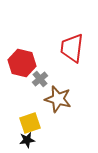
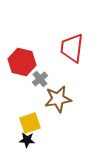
red hexagon: moved 1 px up
brown star: rotated 24 degrees counterclockwise
black star: rotated 14 degrees clockwise
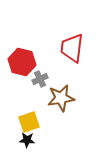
gray cross: rotated 14 degrees clockwise
brown star: moved 3 px right, 1 px up
yellow square: moved 1 px left, 1 px up
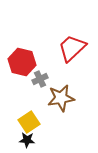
red trapezoid: rotated 40 degrees clockwise
yellow square: rotated 15 degrees counterclockwise
